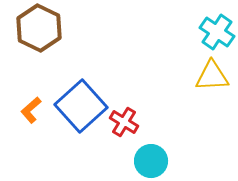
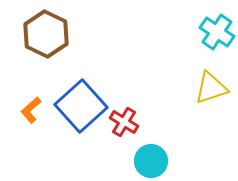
brown hexagon: moved 7 px right, 6 px down
yellow triangle: moved 1 px left, 12 px down; rotated 15 degrees counterclockwise
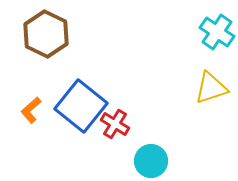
blue square: rotated 9 degrees counterclockwise
red cross: moved 9 px left, 2 px down
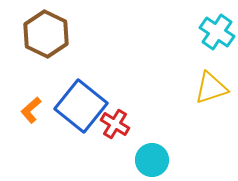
cyan circle: moved 1 px right, 1 px up
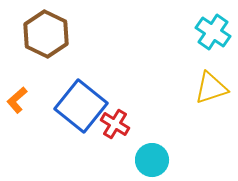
cyan cross: moved 4 px left
orange L-shape: moved 14 px left, 10 px up
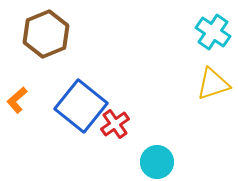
brown hexagon: rotated 12 degrees clockwise
yellow triangle: moved 2 px right, 4 px up
red cross: rotated 24 degrees clockwise
cyan circle: moved 5 px right, 2 px down
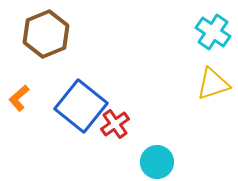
orange L-shape: moved 2 px right, 2 px up
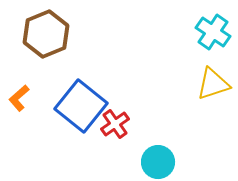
cyan circle: moved 1 px right
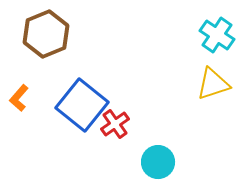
cyan cross: moved 4 px right, 3 px down
orange L-shape: rotated 8 degrees counterclockwise
blue square: moved 1 px right, 1 px up
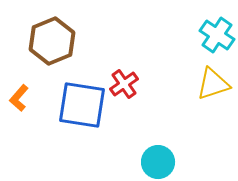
brown hexagon: moved 6 px right, 7 px down
blue square: rotated 30 degrees counterclockwise
red cross: moved 9 px right, 40 px up
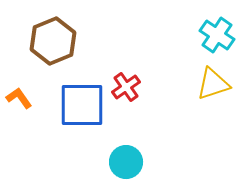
brown hexagon: moved 1 px right
red cross: moved 2 px right, 3 px down
orange L-shape: rotated 104 degrees clockwise
blue square: rotated 9 degrees counterclockwise
cyan circle: moved 32 px left
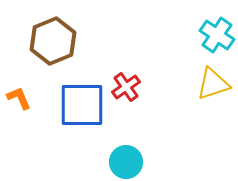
orange L-shape: rotated 12 degrees clockwise
